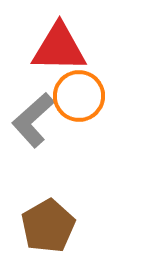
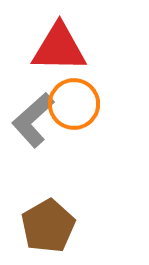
orange circle: moved 5 px left, 8 px down
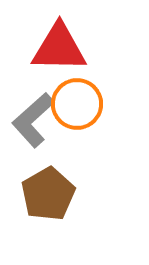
orange circle: moved 3 px right
brown pentagon: moved 32 px up
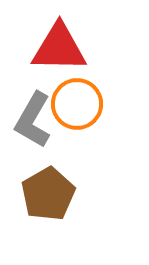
gray L-shape: rotated 18 degrees counterclockwise
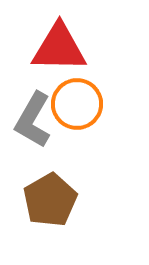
brown pentagon: moved 2 px right, 6 px down
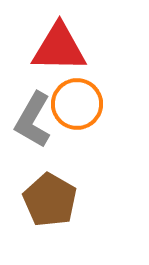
brown pentagon: rotated 12 degrees counterclockwise
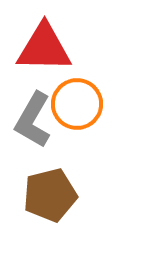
red triangle: moved 15 px left
brown pentagon: moved 5 px up; rotated 28 degrees clockwise
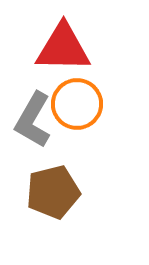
red triangle: moved 19 px right
brown pentagon: moved 3 px right, 3 px up
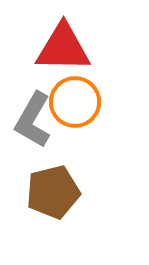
orange circle: moved 2 px left, 2 px up
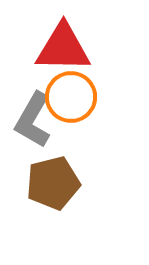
orange circle: moved 4 px left, 5 px up
brown pentagon: moved 9 px up
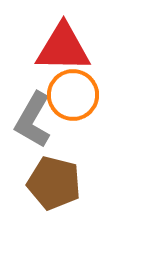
orange circle: moved 2 px right, 2 px up
brown pentagon: moved 1 px right; rotated 28 degrees clockwise
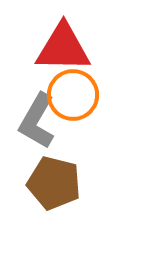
gray L-shape: moved 4 px right, 1 px down
